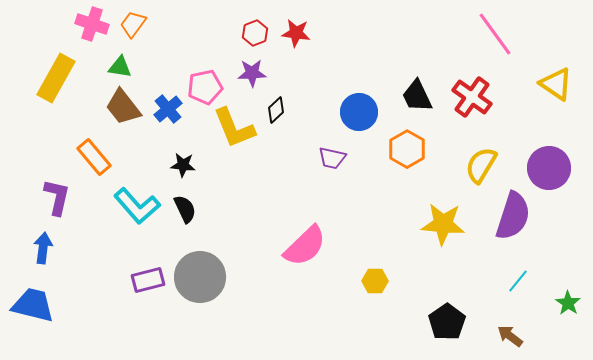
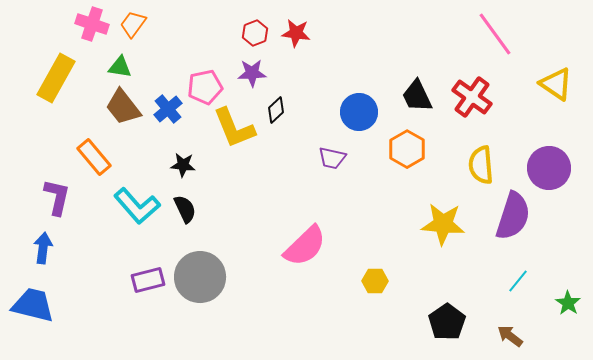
yellow semicircle: rotated 36 degrees counterclockwise
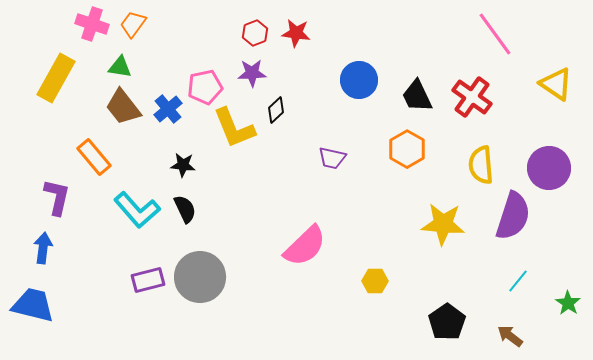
blue circle: moved 32 px up
cyan L-shape: moved 4 px down
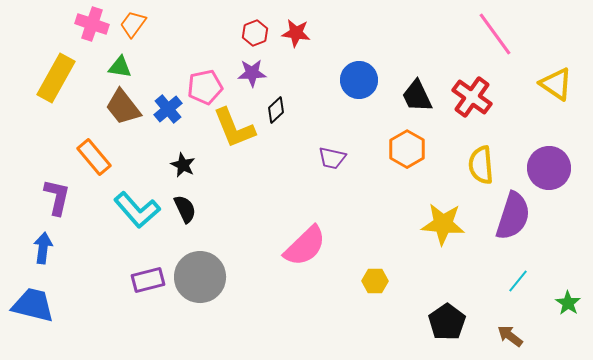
black star: rotated 20 degrees clockwise
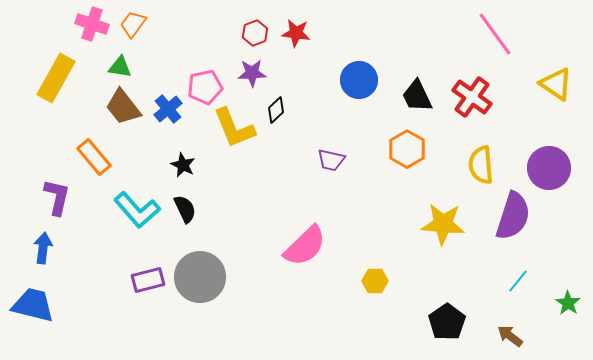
purple trapezoid: moved 1 px left, 2 px down
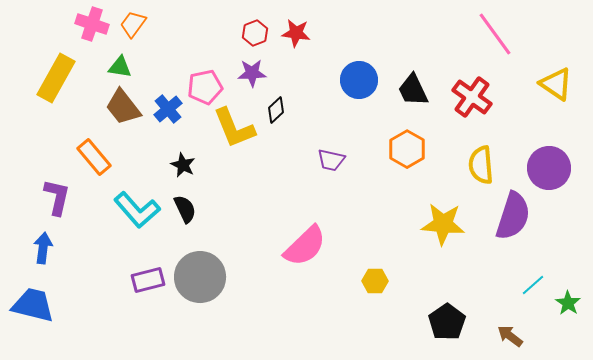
black trapezoid: moved 4 px left, 6 px up
cyan line: moved 15 px right, 4 px down; rotated 10 degrees clockwise
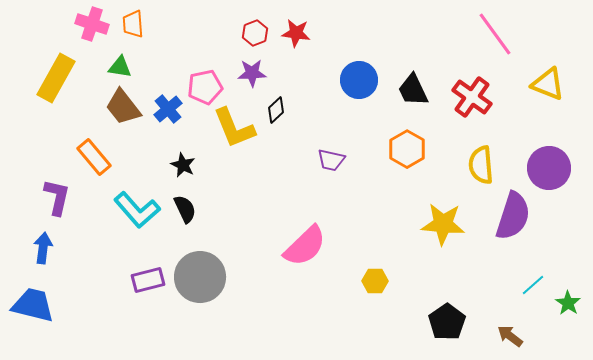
orange trapezoid: rotated 40 degrees counterclockwise
yellow triangle: moved 8 px left; rotated 12 degrees counterclockwise
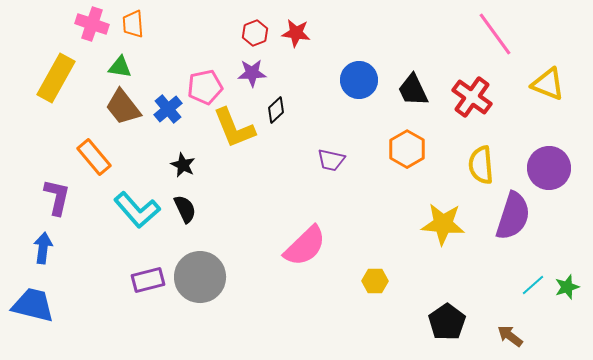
green star: moved 1 px left, 16 px up; rotated 20 degrees clockwise
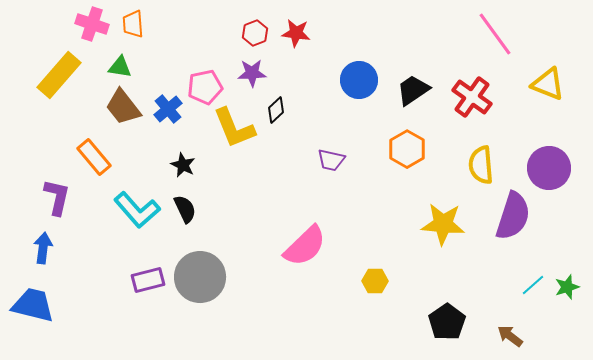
yellow rectangle: moved 3 px right, 3 px up; rotated 12 degrees clockwise
black trapezoid: rotated 81 degrees clockwise
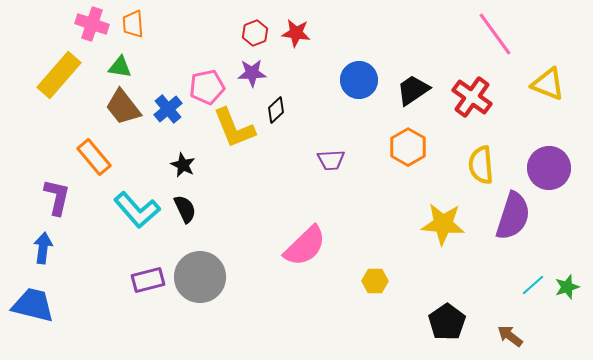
pink pentagon: moved 2 px right
orange hexagon: moved 1 px right, 2 px up
purple trapezoid: rotated 16 degrees counterclockwise
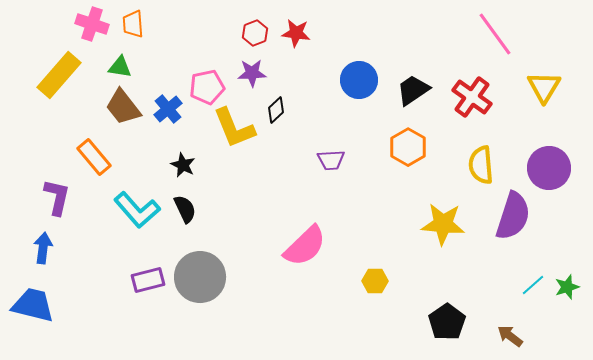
yellow triangle: moved 4 px left, 3 px down; rotated 39 degrees clockwise
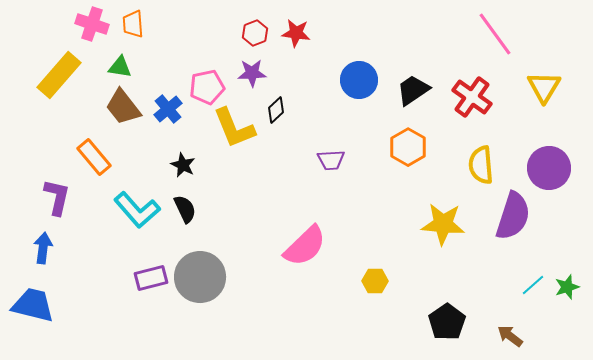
purple rectangle: moved 3 px right, 2 px up
